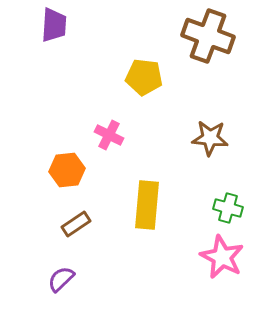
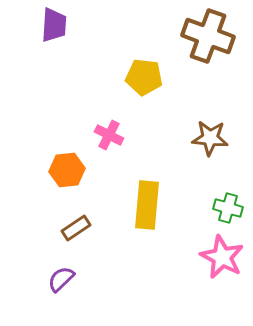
brown rectangle: moved 4 px down
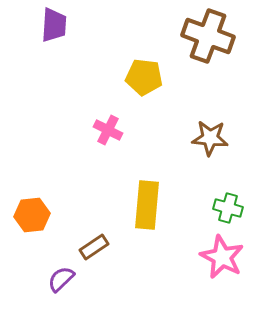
pink cross: moved 1 px left, 5 px up
orange hexagon: moved 35 px left, 45 px down
brown rectangle: moved 18 px right, 19 px down
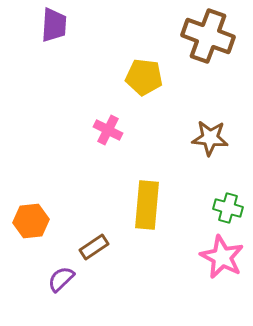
orange hexagon: moved 1 px left, 6 px down
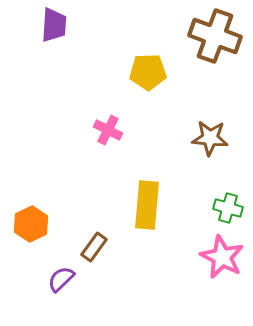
brown cross: moved 7 px right
yellow pentagon: moved 4 px right, 5 px up; rotated 9 degrees counterclockwise
orange hexagon: moved 3 px down; rotated 20 degrees counterclockwise
brown rectangle: rotated 20 degrees counterclockwise
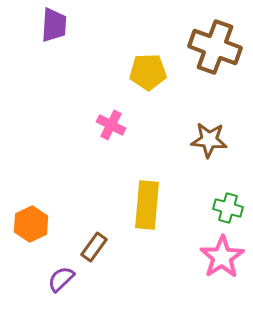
brown cross: moved 11 px down
pink cross: moved 3 px right, 5 px up
brown star: moved 1 px left, 2 px down
pink star: rotated 12 degrees clockwise
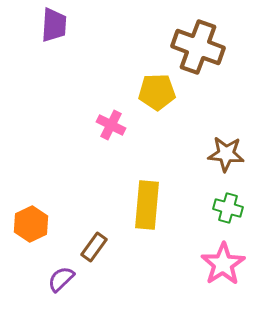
brown cross: moved 17 px left
yellow pentagon: moved 9 px right, 20 px down
brown star: moved 17 px right, 14 px down
pink star: moved 1 px right, 7 px down
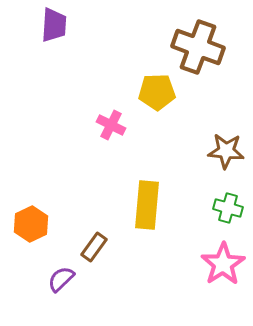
brown star: moved 3 px up
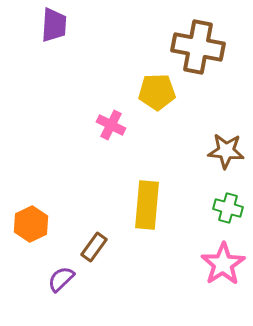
brown cross: rotated 9 degrees counterclockwise
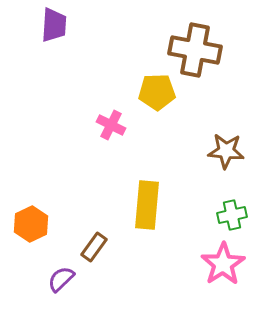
brown cross: moved 3 px left, 3 px down
green cross: moved 4 px right, 7 px down; rotated 28 degrees counterclockwise
